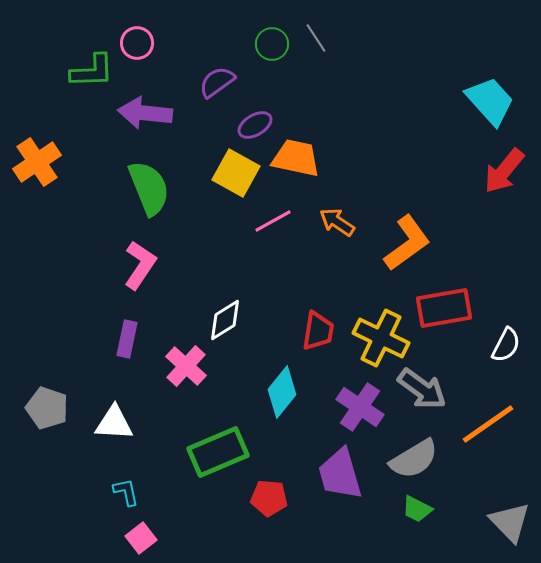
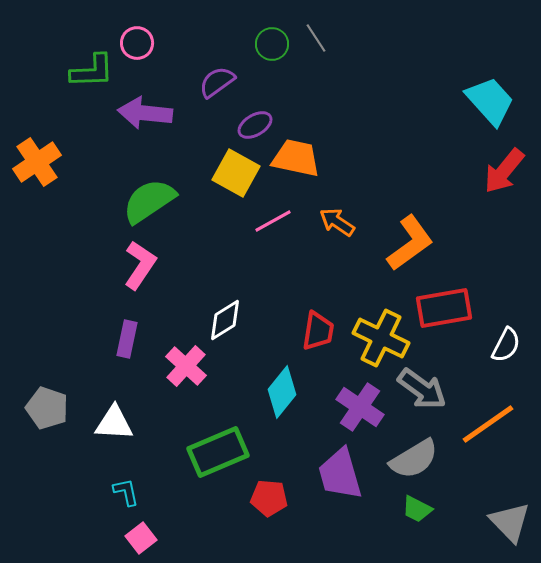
green semicircle: moved 13 px down; rotated 102 degrees counterclockwise
orange L-shape: moved 3 px right
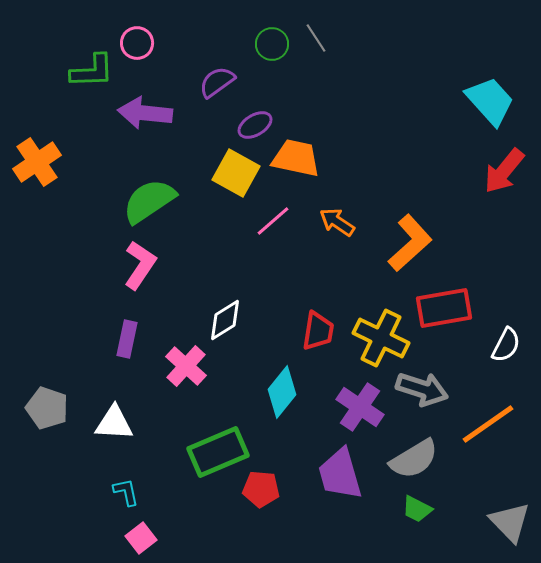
pink line: rotated 12 degrees counterclockwise
orange L-shape: rotated 6 degrees counterclockwise
gray arrow: rotated 18 degrees counterclockwise
red pentagon: moved 8 px left, 9 px up
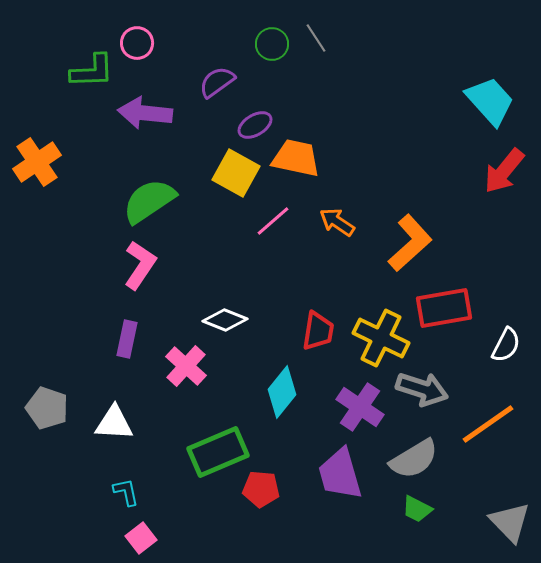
white diamond: rotated 54 degrees clockwise
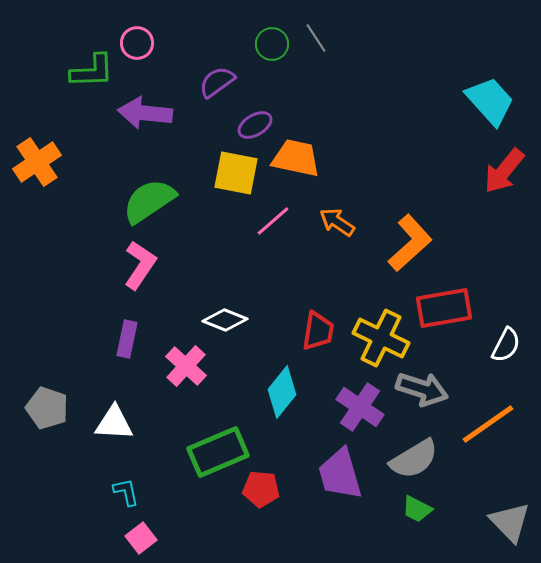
yellow square: rotated 18 degrees counterclockwise
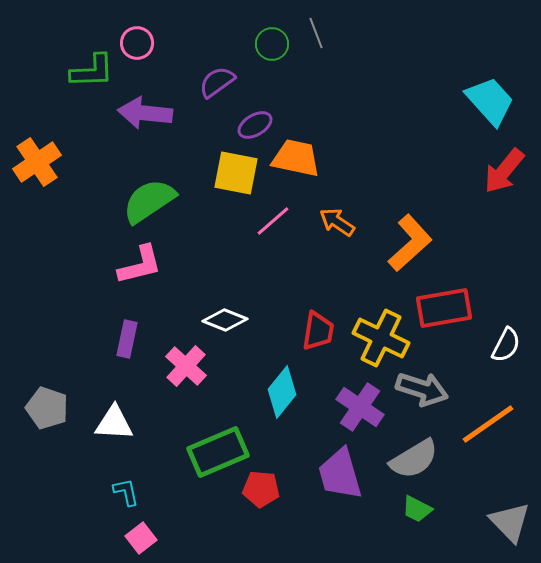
gray line: moved 5 px up; rotated 12 degrees clockwise
pink L-shape: rotated 42 degrees clockwise
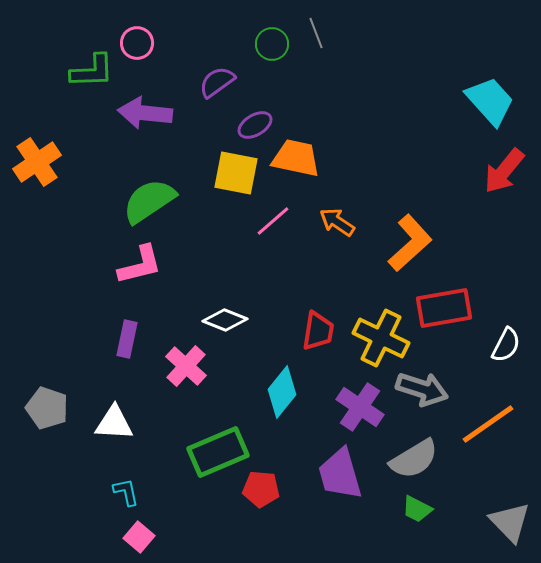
pink square: moved 2 px left, 1 px up; rotated 12 degrees counterclockwise
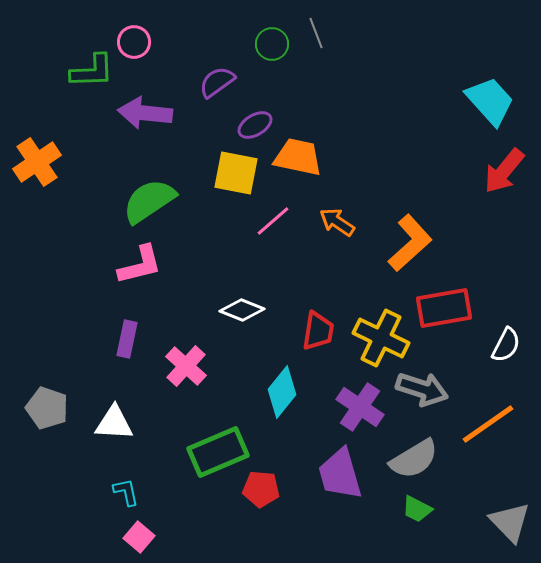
pink circle: moved 3 px left, 1 px up
orange trapezoid: moved 2 px right, 1 px up
white diamond: moved 17 px right, 10 px up
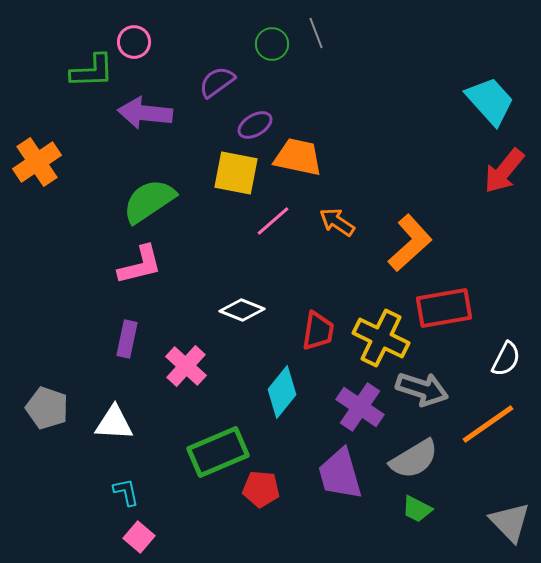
white semicircle: moved 14 px down
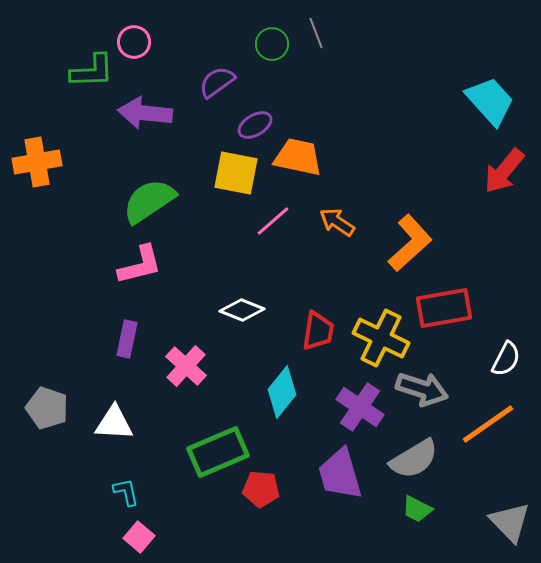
orange cross: rotated 24 degrees clockwise
